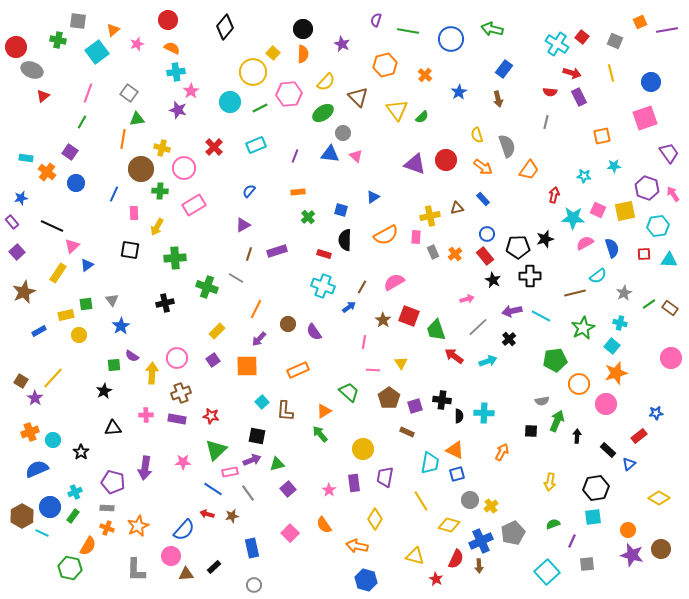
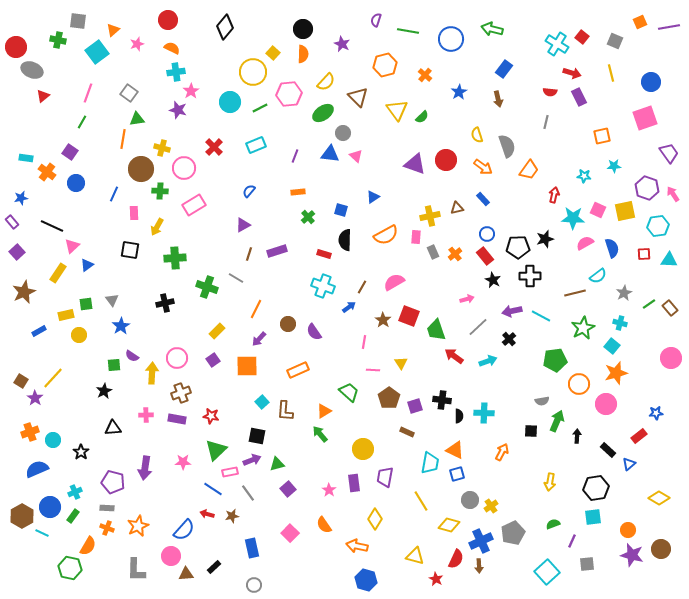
purple line at (667, 30): moved 2 px right, 3 px up
brown rectangle at (670, 308): rotated 14 degrees clockwise
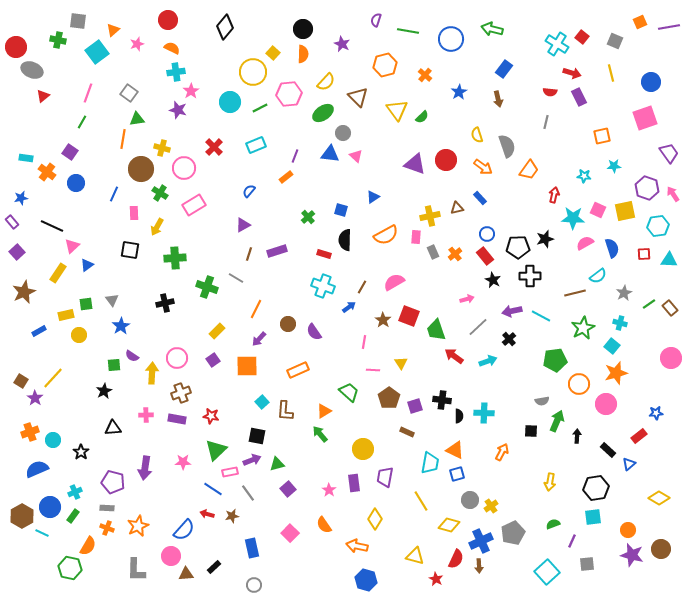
green cross at (160, 191): moved 2 px down; rotated 28 degrees clockwise
orange rectangle at (298, 192): moved 12 px left, 15 px up; rotated 32 degrees counterclockwise
blue rectangle at (483, 199): moved 3 px left, 1 px up
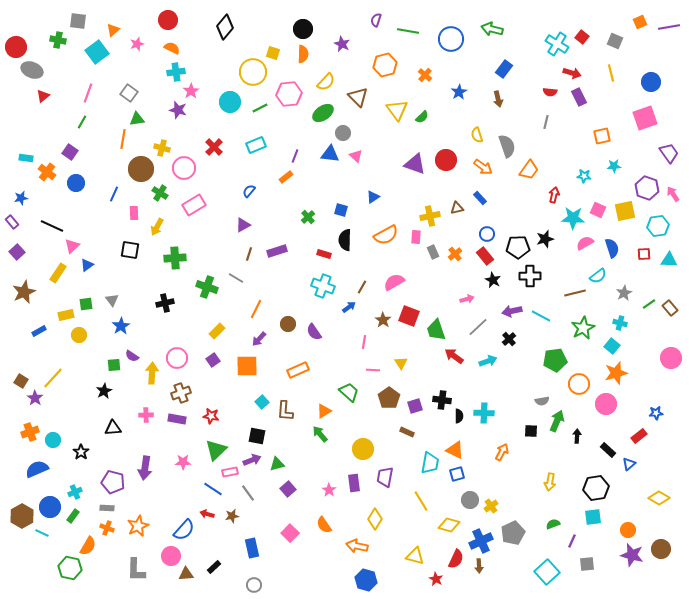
yellow square at (273, 53): rotated 24 degrees counterclockwise
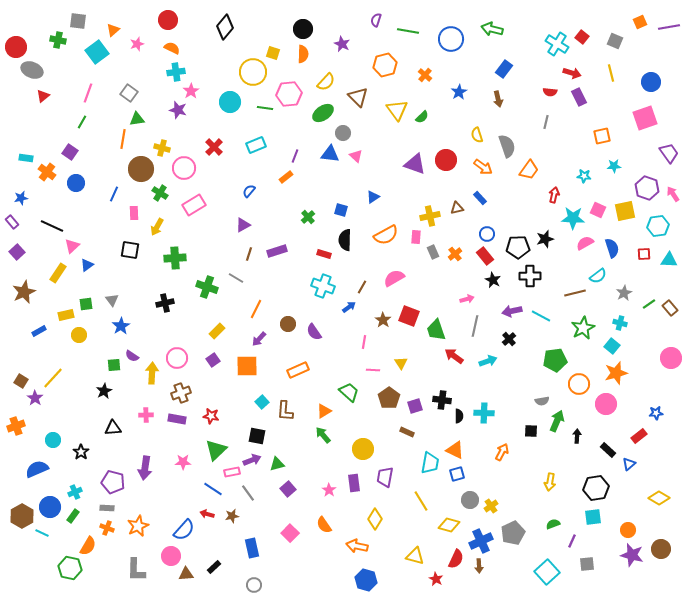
green line at (260, 108): moved 5 px right; rotated 35 degrees clockwise
pink semicircle at (394, 282): moved 4 px up
gray line at (478, 327): moved 3 px left, 1 px up; rotated 35 degrees counterclockwise
orange cross at (30, 432): moved 14 px left, 6 px up
green arrow at (320, 434): moved 3 px right, 1 px down
pink rectangle at (230, 472): moved 2 px right
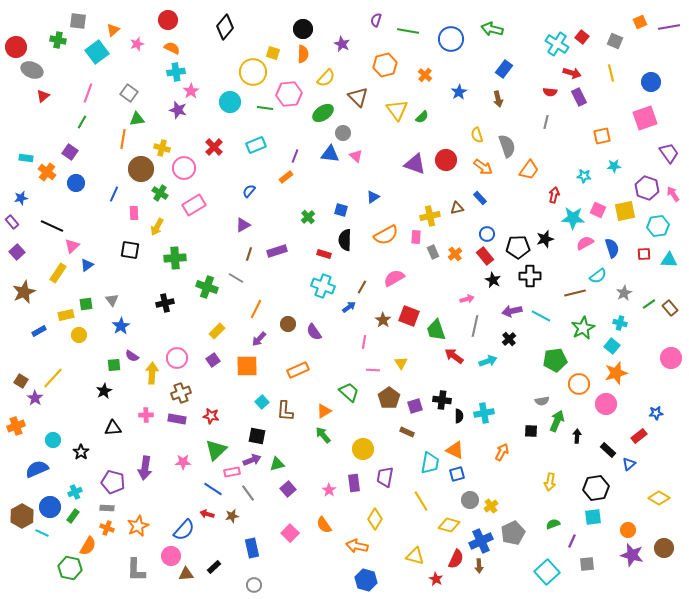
yellow semicircle at (326, 82): moved 4 px up
cyan cross at (484, 413): rotated 12 degrees counterclockwise
brown circle at (661, 549): moved 3 px right, 1 px up
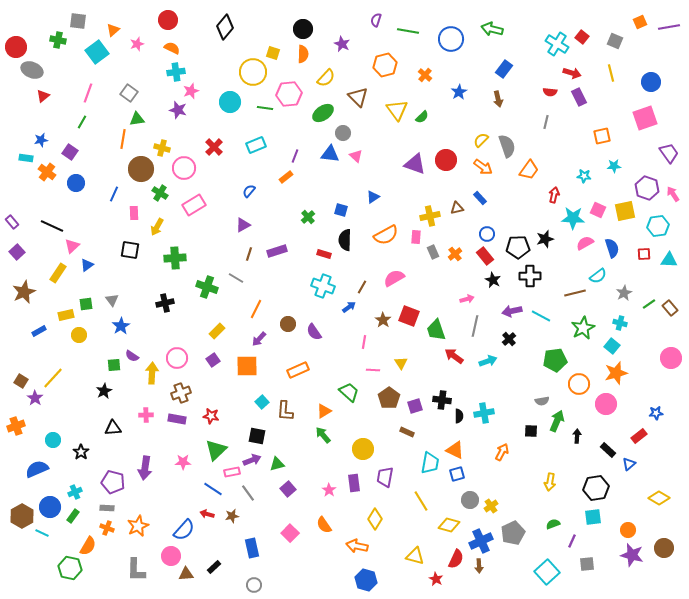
pink star at (191, 91): rotated 14 degrees clockwise
yellow semicircle at (477, 135): moved 4 px right, 5 px down; rotated 63 degrees clockwise
blue star at (21, 198): moved 20 px right, 58 px up
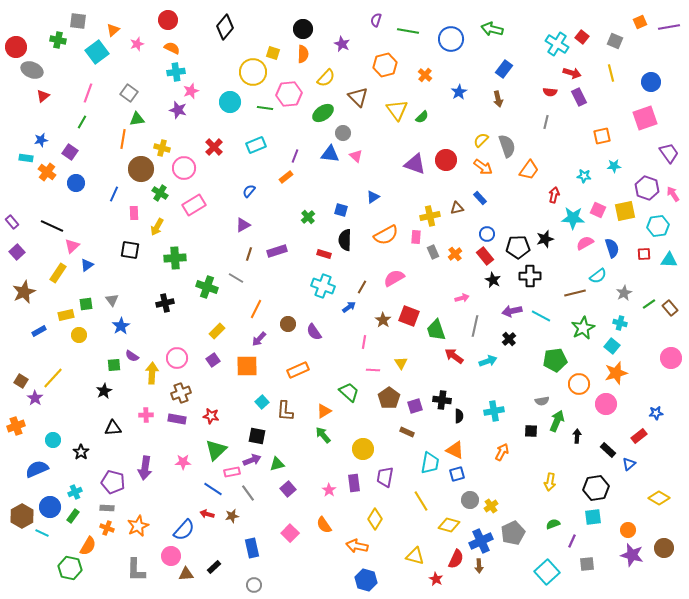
pink arrow at (467, 299): moved 5 px left, 1 px up
cyan cross at (484, 413): moved 10 px right, 2 px up
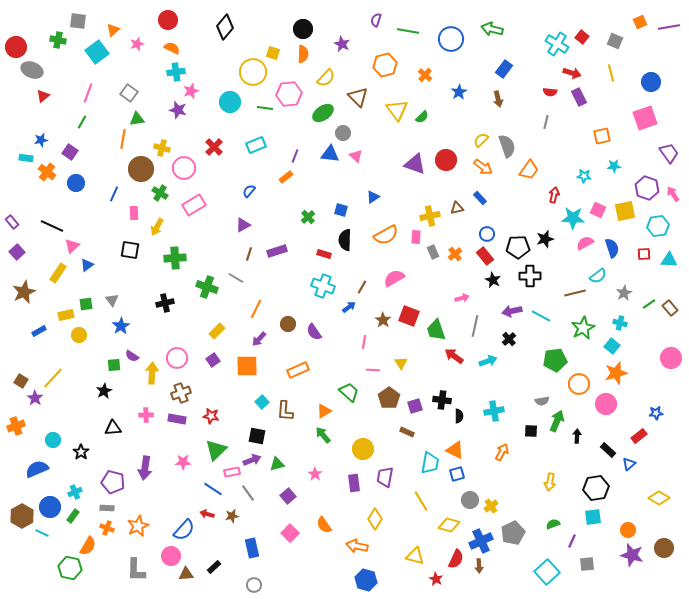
purple square at (288, 489): moved 7 px down
pink star at (329, 490): moved 14 px left, 16 px up
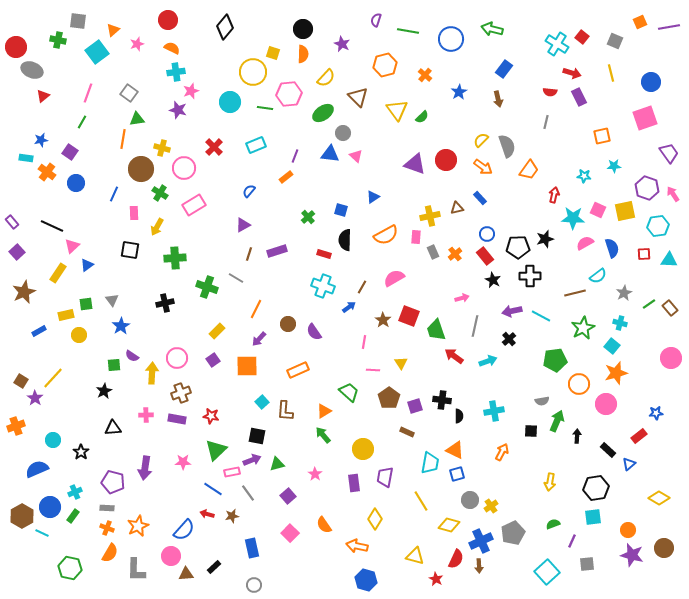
orange semicircle at (88, 546): moved 22 px right, 7 px down
